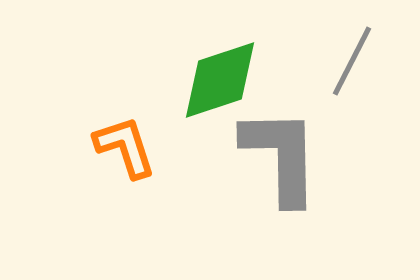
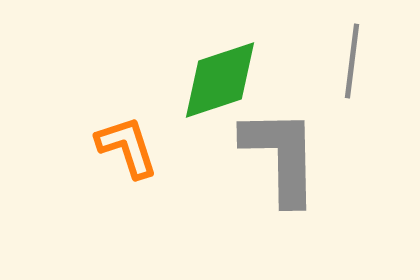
gray line: rotated 20 degrees counterclockwise
orange L-shape: moved 2 px right
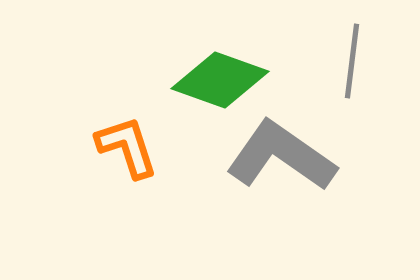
green diamond: rotated 38 degrees clockwise
gray L-shape: rotated 54 degrees counterclockwise
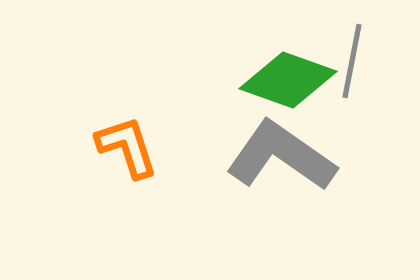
gray line: rotated 4 degrees clockwise
green diamond: moved 68 px right
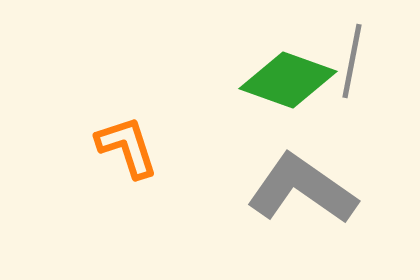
gray L-shape: moved 21 px right, 33 px down
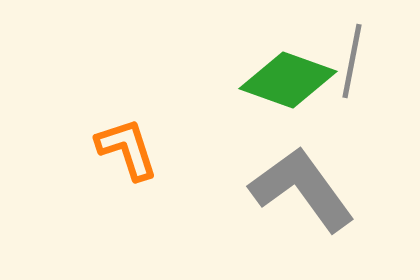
orange L-shape: moved 2 px down
gray L-shape: rotated 19 degrees clockwise
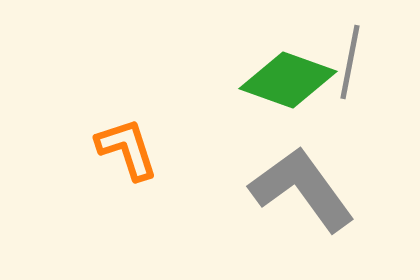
gray line: moved 2 px left, 1 px down
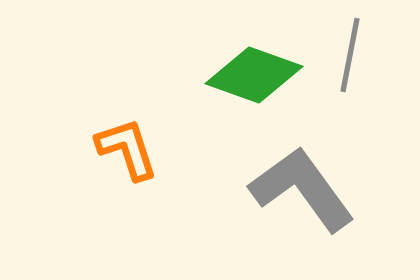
gray line: moved 7 px up
green diamond: moved 34 px left, 5 px up
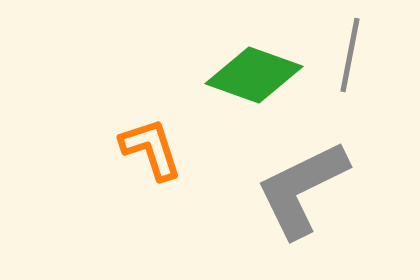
orange L-shape: moved 24 px right
gray L-shape: rotated 80 degrees counterclockwise
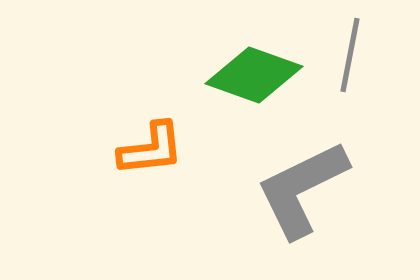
orange L-shape: rotated 102 degrees clockwise
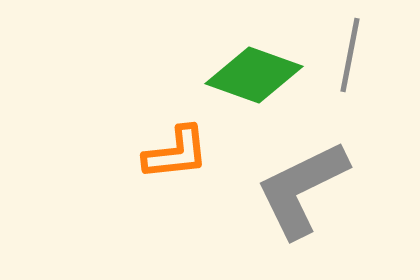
orange L-shape: moved 25 px right, 4 px down
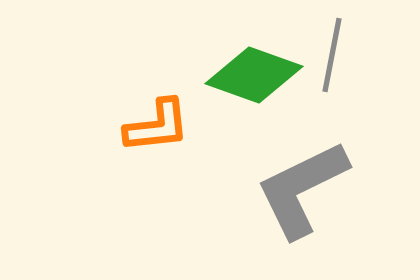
gray line: moved 18 px left
orange L-shape: moved 19 px left, 27 px up
